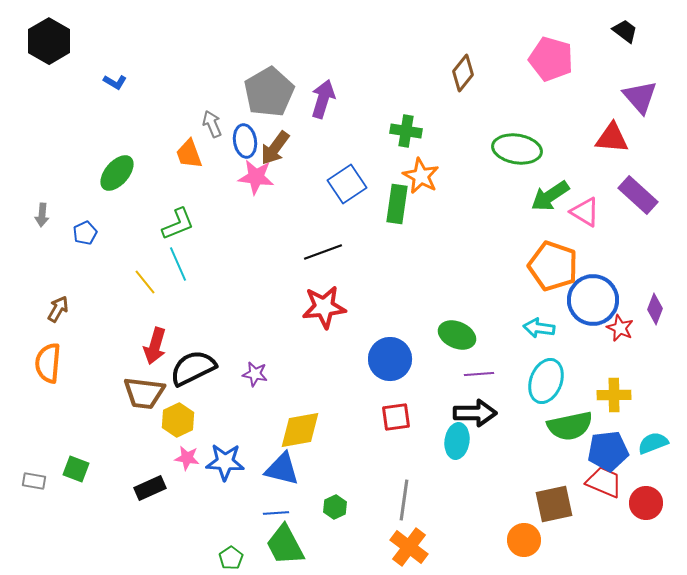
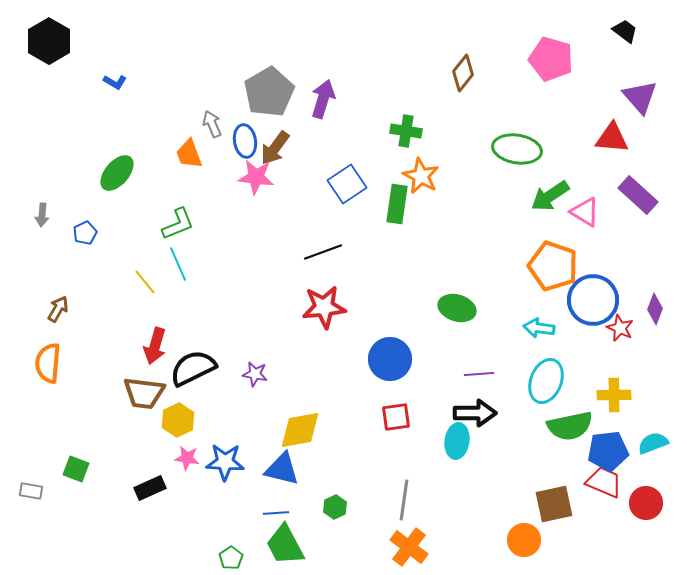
green ellipse at (457, 335): moved 27 px up; rotated 6 degrees counterclockwise
gray rectangle at (34, 481): moved 3 px left, 10 px down
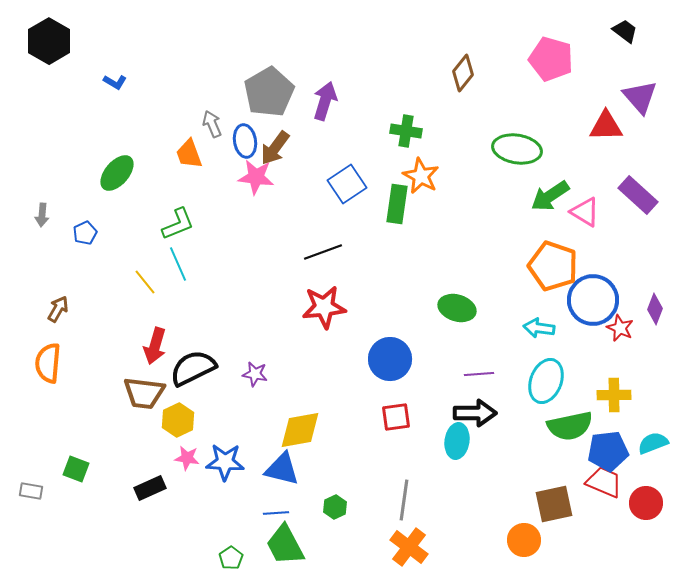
purple arrow at (323, 99): moved 2 px right, 2 px down
red triangle at (612, 138): moved 6 px left, 12 px up; rotated 6 degrees counterclockwise
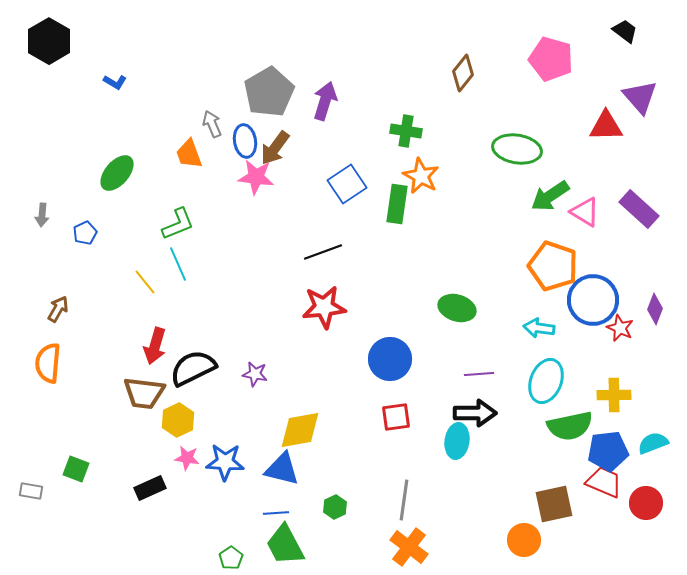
purple rectangle at (638, 195): moved 1 px right, 14 px down
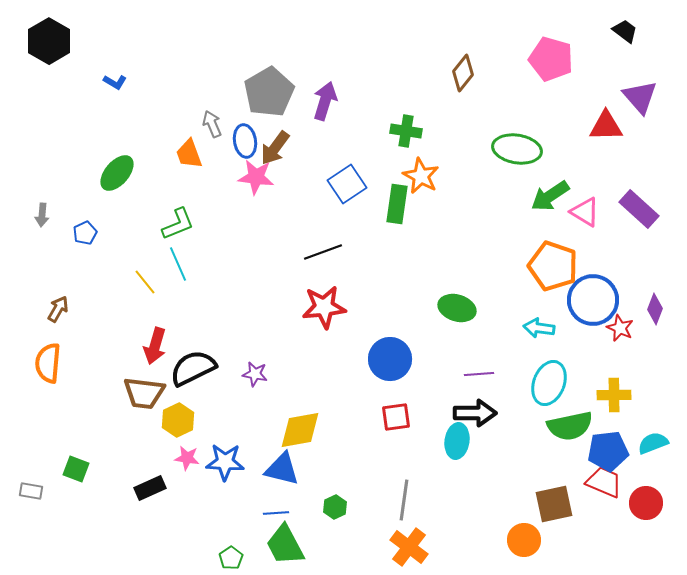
cyan ellipse at (546, 381): moved 3 px right, 2 px down
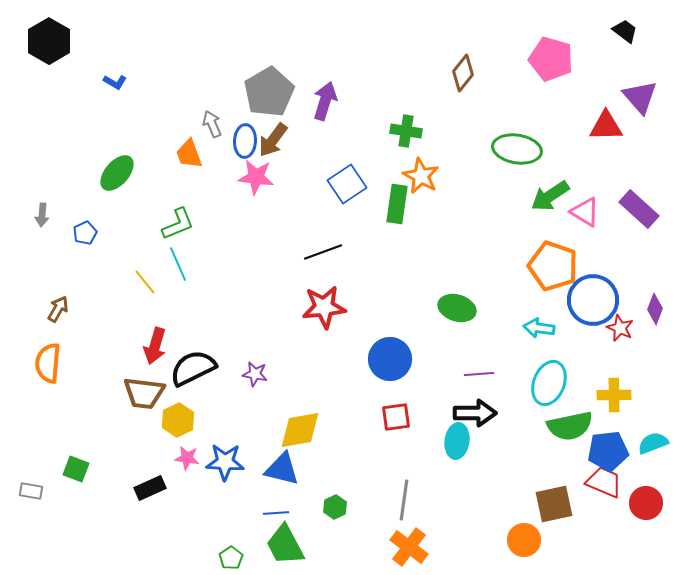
blue ellipse at (245, 141): rotated 12 degrees clockwise
brown arrow at (275, 148): moved 2 px left, 8 px up
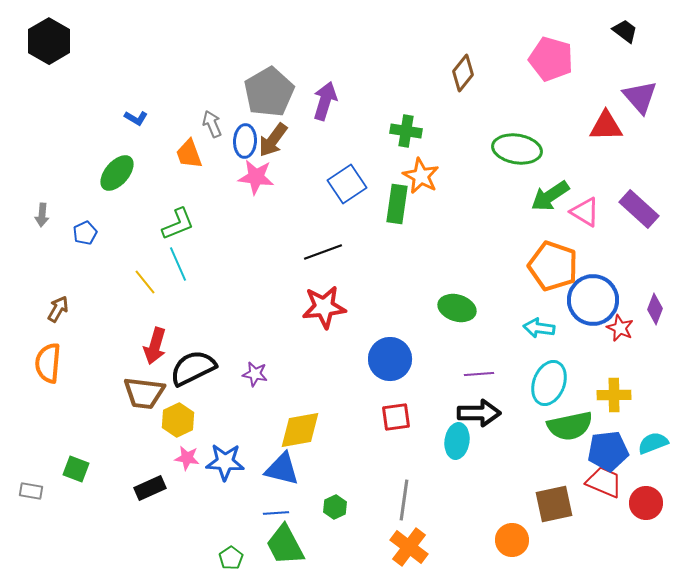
blue L-shape at (115, 82): moved 21 px right, 36 px down
black arrow at (475, 413): moved 4 px right
orange circle at (524, 540): moved 12 px left
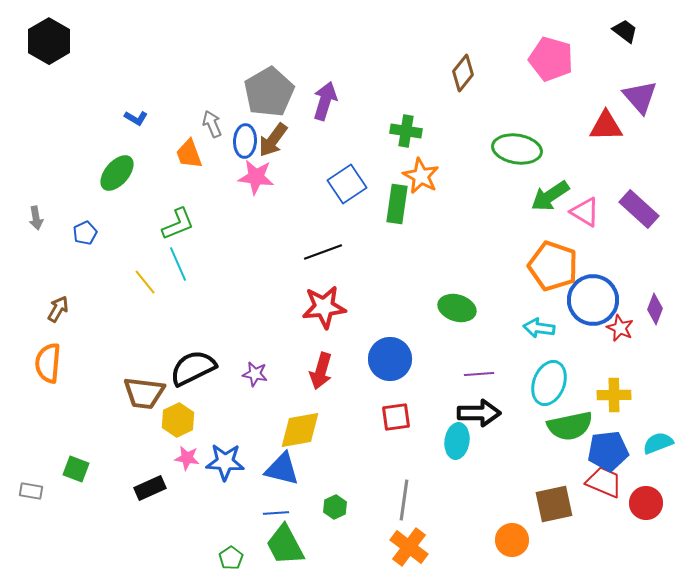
gray arrow at (42, 215): moved 6 px left, 3 px down; rotated 15 degrees counterclockwise
red arrow at (155, 346): moved 166 px right, 25 px down
cyan semicircle at (653, 443): moved 5 px right
